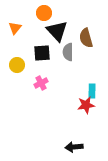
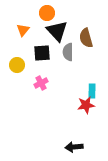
orange circle: moved 3 px right
orange triangle: moved 8 px right, 2 px down
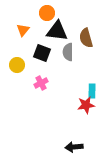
black triangle: rotated 40 degrees counterclockwise
black square: rotated 24 degrees clockwise
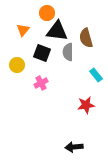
cyan rectangle: moved 4 px right, 16 px up; rotated 40 degrees counterclockwise
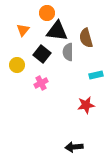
black square: moved 1 px down; rotated 18 degrees clockwise
cyan rectangle: rotated 64 degrees counterclockwise
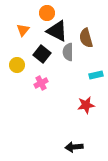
black triangle: rotated 20 degrees clockwise
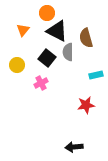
black square: moved 5 px right, 4 px down
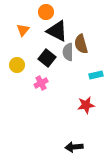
orange circle: moved 1 px left, 1 px up
brown semicircle: moved 5 px left, 6 px down
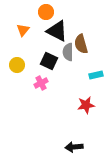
black square: moved 2 px right, 3 px down; rotated 12 degrees counterclockwise
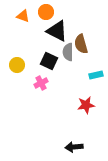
orange triangle: moved 14 px up; rotated 48 degrees counterclockwise
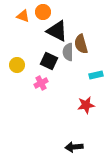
orange circle: moved 3 px left
